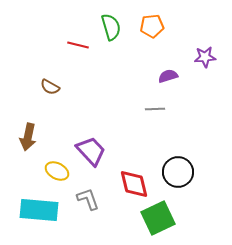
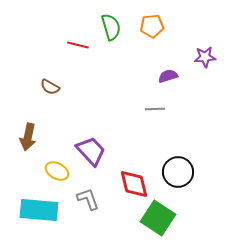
green square: rotated 32 degrees counterclockwise
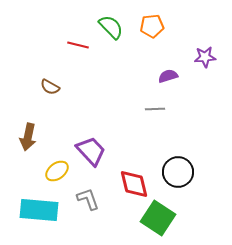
green semicircle: rotated 28 degrees counterclockwise
yellow ellipse: rotated 65 degrees counterclockwise
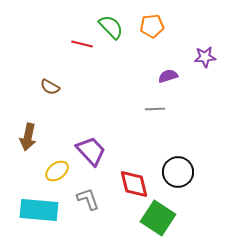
red line: moved 4 px right, 1 px up
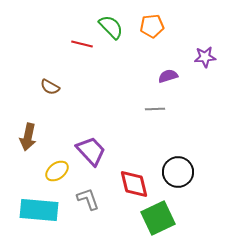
green square: rotated 32 degrees clockwise
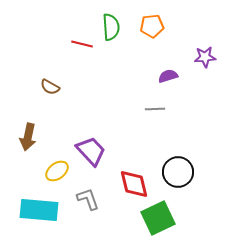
green semicircle: rotated 40 degrees clockwise
